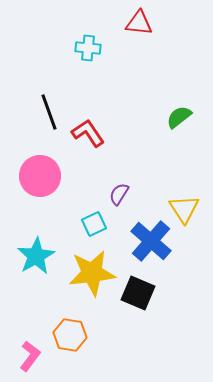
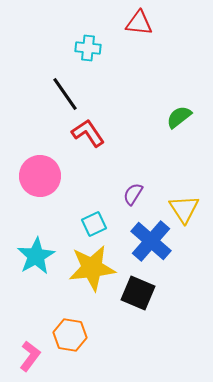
black line: moved 16 px right, 18 px up; rotated 15 degrees counterclockwise
purple semicircle: moved 14 px right
yellow star: moved 5 px up
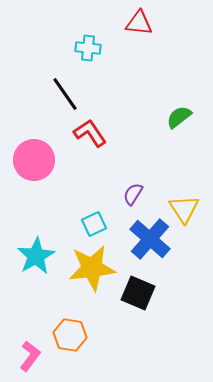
red L-shape: moved 2 px right
pink circle: moved 6 px left, 16 px up
blue cross: moved 1 px left, 2 px up
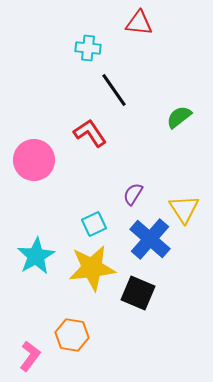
black line: moved 49 px right, 4 px up
orange hexagon: moved 2 px right
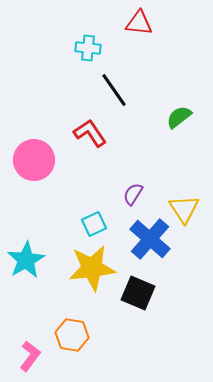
cyan star: moved 10 px left, 4 px down
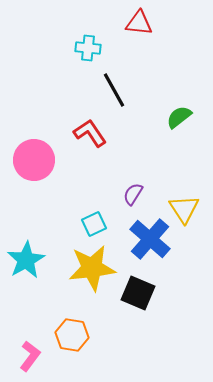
black line: rotated 6 degrees clockwise
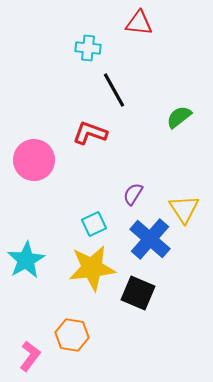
red L-shape: rotated 36 degrees counterclockwise
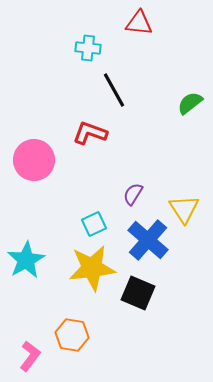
green semicircle: moved 11 px right, 14 px up
blue cross: moved 2 px left, 1 px down
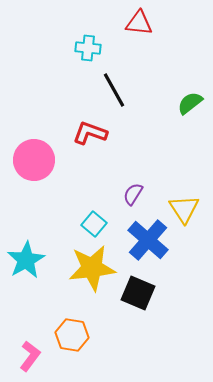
cyan square: rotated 25 degrees counterclockwise
